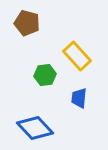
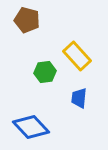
brown pentagon: moved 3 px up
green hexagon: moved 3 px up
blue diamond: moved 4 px left, 1 px up
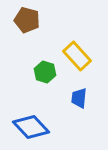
green hexagon: rotated 25 degrees clockwise
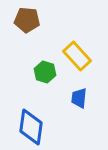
brown pentagon: rotated 10 degrees counterclockwise
blue diamond: rotated 51 degrees clockwise
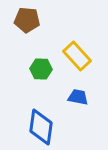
green hexagon: moved 4 px left, 3 px up; rotated 15 degrees counterclockwise
blue trapezoid: moved 1 px left, 1 px up; rotated 95 degrees clockwise
blue diamond: moved 10 px right
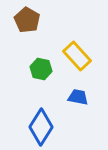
brown pentagon: rotated 25 degrees clockwise
green hexagon: rotated 10 degrees clockwise
blue diamond: rotated 24 degrees clockwise
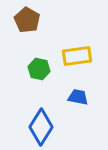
yellow rectangle: rotated 56 degrees counterclockwise
green hexagon: moved 2 px left
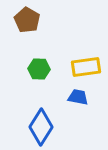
yellow rectangle: moved 9 px right, 11 px down
green hexagon: rotated 10 degrees counterclockwise
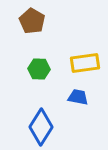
brown pentagon: moved 5 px right, 1 px down
yellow rectangle: moved 1 px left, 4 px up
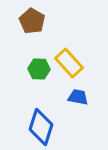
yellow rectangle: moved 16 px left; rotated 56 degrees clockwise
blue diamond: rotated 15 degrees counterclockwise
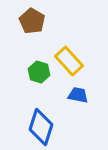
yellow rectangle: moved 2 px up
green hexagon: moved 3 px down; rotated 15 degrees clockwise
blue trapezoid: moved 2 px up
